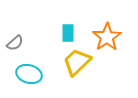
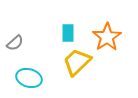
cyan ellipse: moved 4 px down
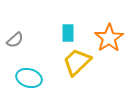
orange star: moved 2 px right, 1 px down
gray semicircle: moved 3 px up
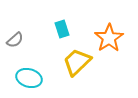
cyan rectangle: moved 6 px left, 4 px up; rotated 18 degrees counterclockwise
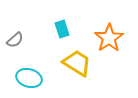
yellow trapezoid: moved 1 px down; rotated 76 degrees clockwise
